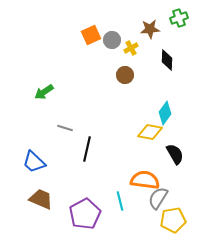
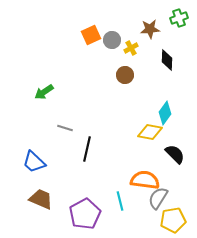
black semicircle: rotated 15 degrees counterclockwise
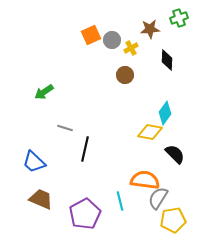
black line: moved 2 px left
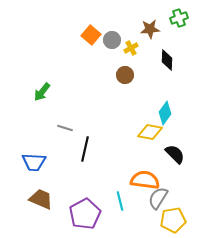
orange square: rotated 24 degrees counterclockwise
green arrow: moved 2 px left; rotated 18 degrees counterclockwise
blue trapezoid: rotated 40 degrees counterclockwise
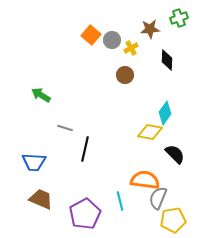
green arrow: moved 1 px left, 3 px down; rotated 84 degrees clockwise
gray semicircle: rotated 10 degrees counterclockwise
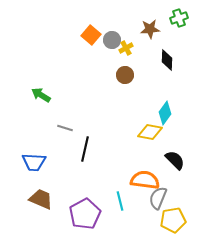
yellow cross: moved 5 px left
black semicircle: moved 6 px down
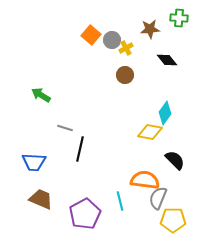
green cross: rotated 24 degrees clockwise
black diamond: rotated 40 degrees counterclockwise
black line: moved 5 px left
yellow pentagon: rotated 10 degrees clockwise
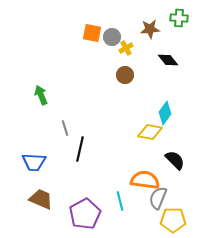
orange square: moved 1 px right, 2 px up; rotated 30 degrees counterclockwise
gray circle: moved 3 px up
black diamond: moved 1 px right
green arrow: rotated 36 degrees clockwise
gray line: rotated 56 degrees clockwise
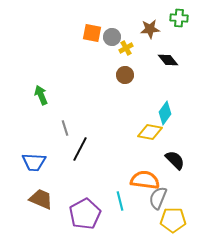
black line: rotated 15 degrees clockwise
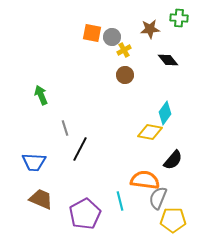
yellow cross: moved 2 px left, 2 px down
black semicircle: moved 2 px left; rotated 85 degrees clockwise
